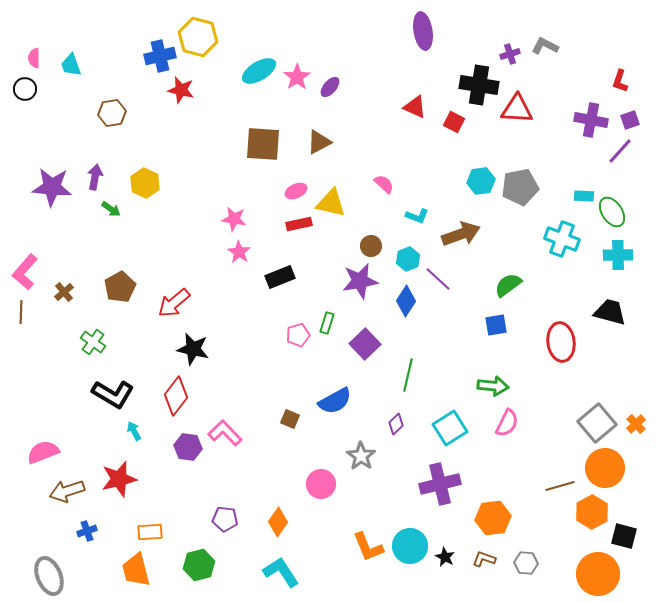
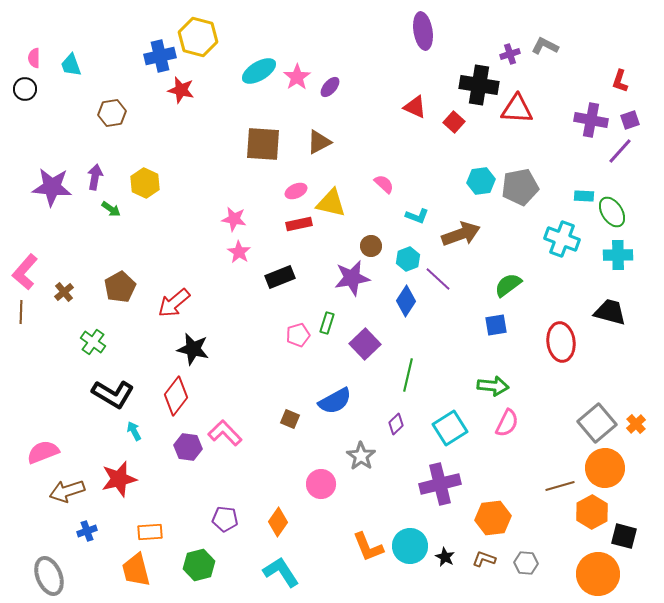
red square at (454, 122): rotated 15 degrees clockwise
purple star at (360, 281): moved 8 px left, 3 px up
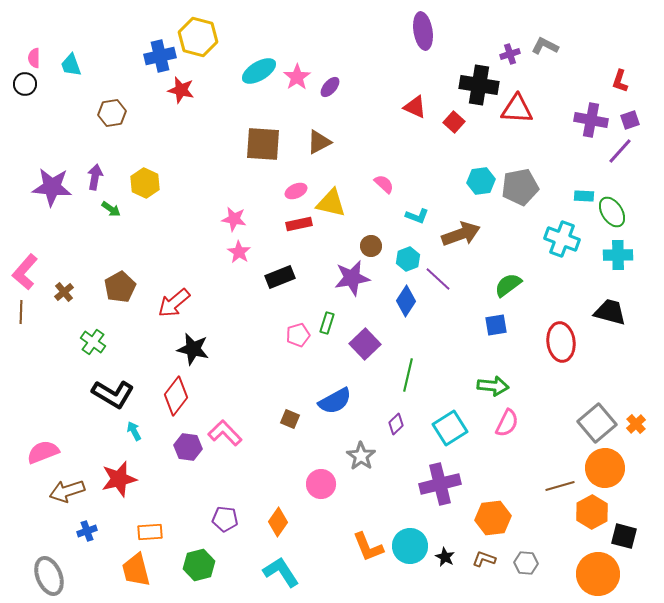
black circle at (25, 89): moved 5 px up
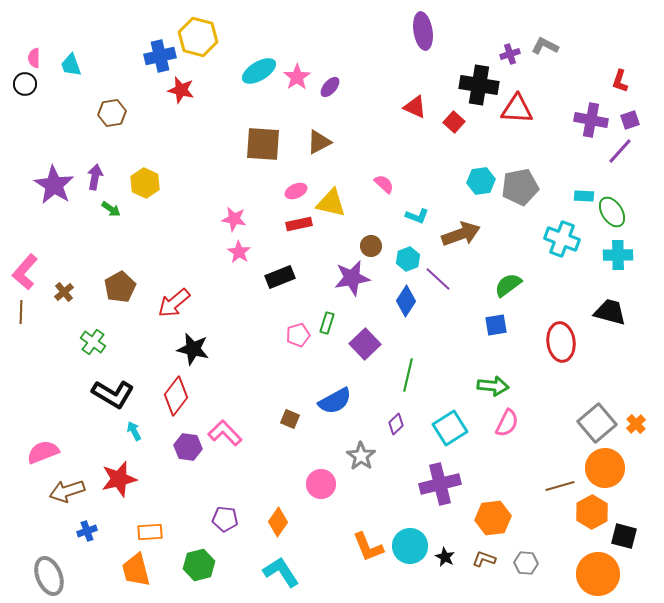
purple star at (52, 187): moved 2 px right, 2 px up; rotated 27 degrees clockwise
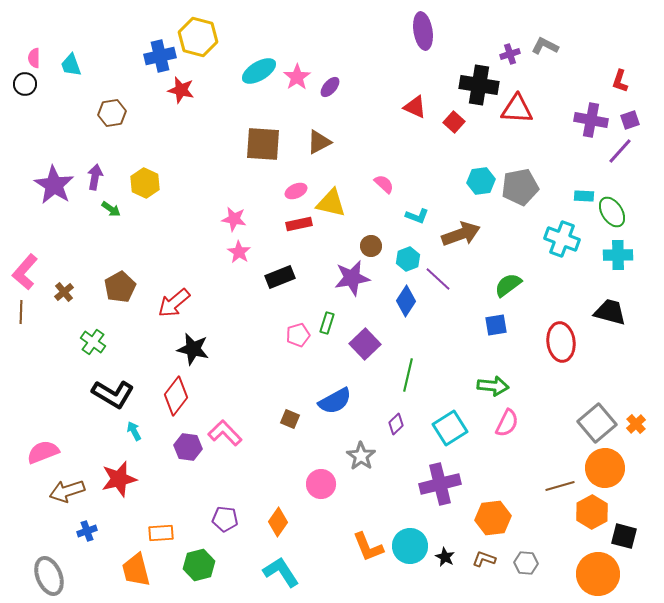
orange rectangle at (150, 532): moved 11 px right, 1 px down
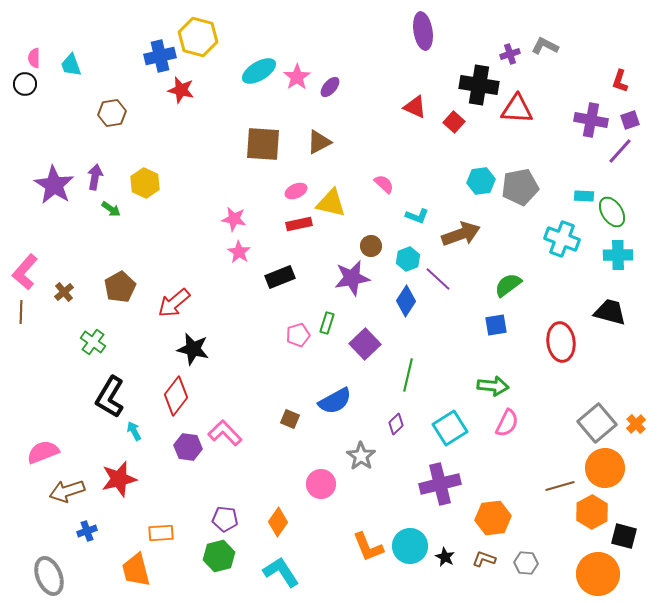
black L-shape at (113, 394): moved 3 px left, 3 px down; rotated 90 degrees clockwise
green hexagon at (199, 565): moved 20 px right, 9 px up
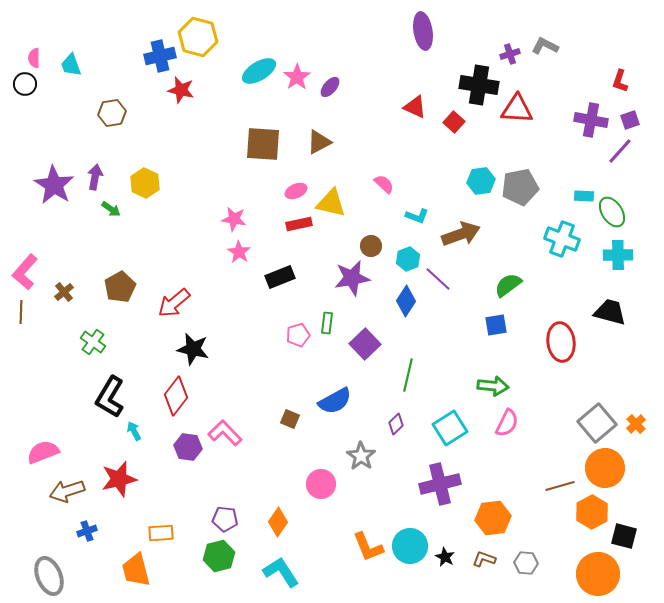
green rectangle at (327, 323): rotated 10 degrees counterclockwise
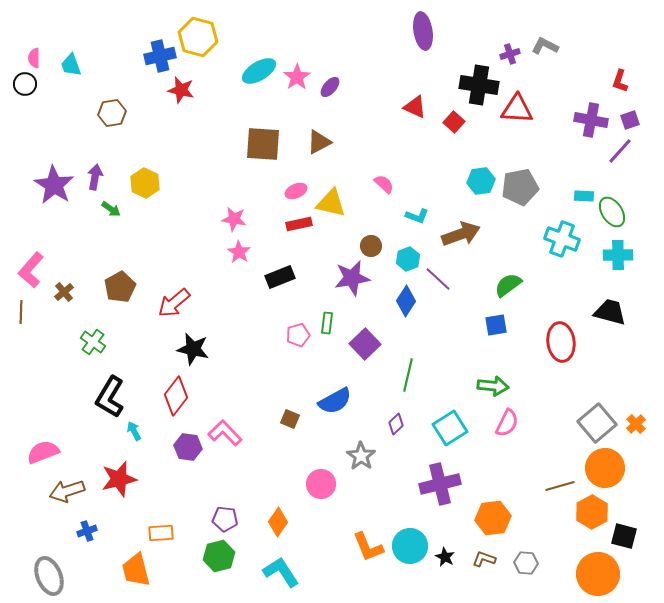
pink L-shape at (25, 272): moved 6 px right, 2 px up
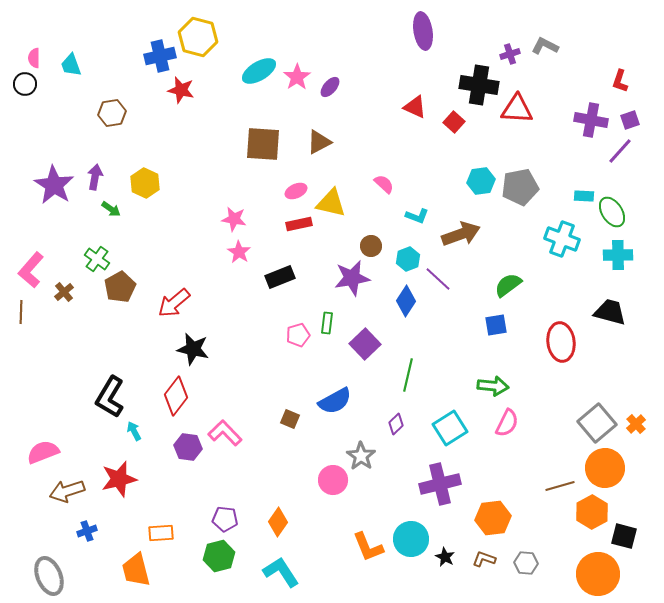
green cross at (93, 342): moved 4 px right, 83 px up
pink circle at (321, 484): moved 12 px right, 4 px up
cyan circle at (410, 546): moved 1 px right, 7 px up
